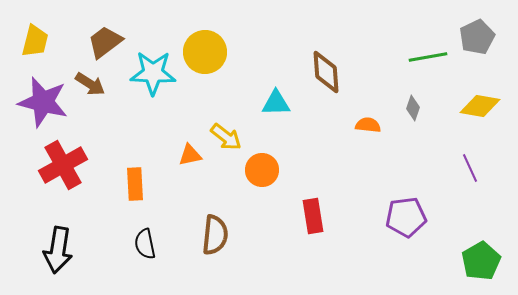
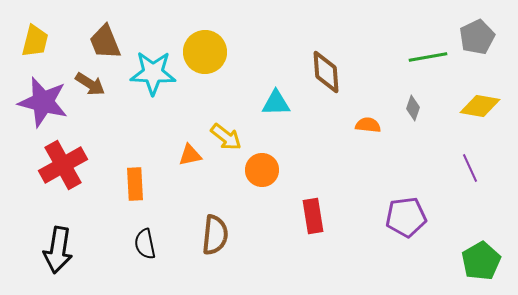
brown trapezoid: rotated 75 degrees counterclockwise
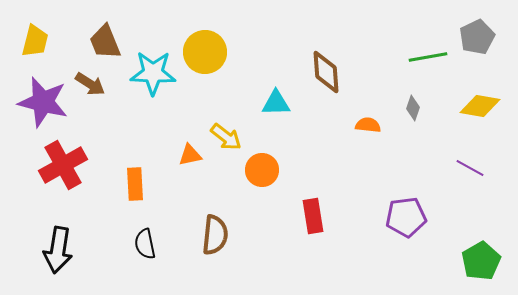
purple line: rotated 36 degrees counterclockwise
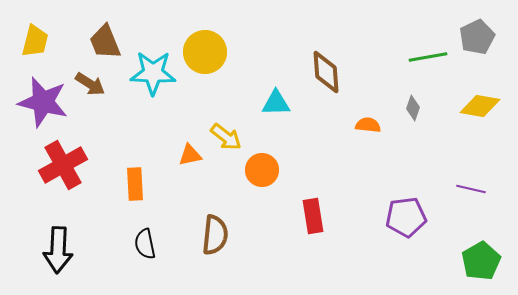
purple line: moved 1 px right, 21 px down; rotated 16 degrees counterclockwise
black arrow: rotated 6 degrees counterclockwise
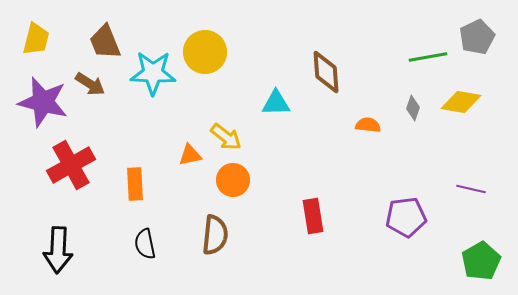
yellow trapezoid: moved 1 px right, 2 px up
yellow diamond: moved 19 px left, 4 px up
red cross: moved 8 px right
orange circle: moved 29 px left, 10 px down
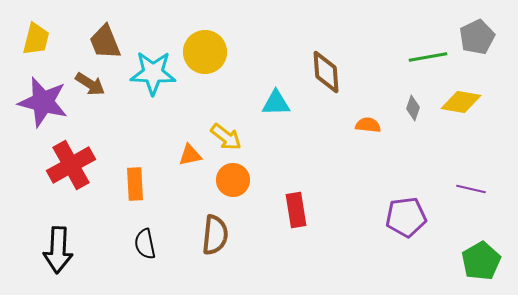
red rectangle: moved 17 px left, 6 px up
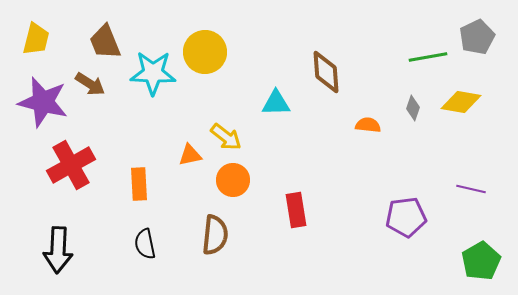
orange rectangle: moved 4 px right
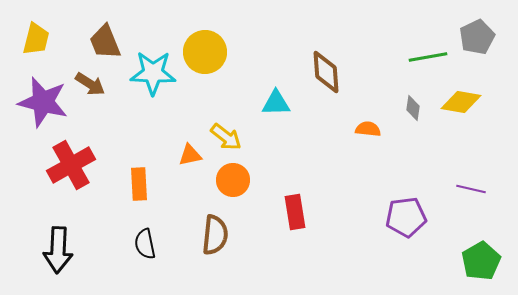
gray diamond: rotated 10 degrees counterclockwise
orange semicircle: moved 4 px down
red rectangle: moved 1 px left, 2 px down
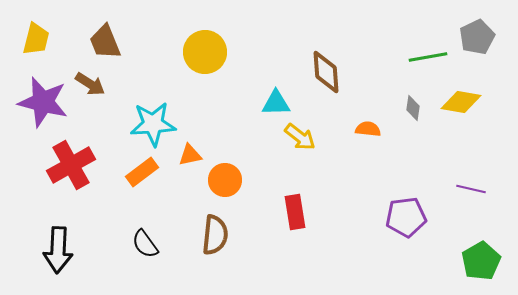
cyan star: moved 51 px down; rotated 6 degrees counterclockwise
yellow arrow: moved 74 px right
orange circle: moved 8 px left
orange rectangle: moved 3 px right, 12 px up; rotated 56 degrees clockwise
black semicircle: rotated 24 degrees counterclockwise
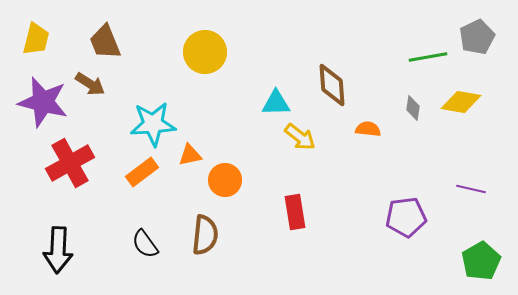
brown diamond: moved 6 px right, 13 px down
red cross: moved 1 px left, 2 px up
brown semicircle: moved 10 px left
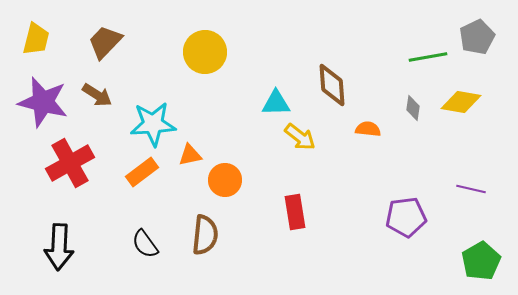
brown trapezoid: rotated 66 degrees clockwise
brown arrow: moved 7 px right, 11 px down
black arrow: moved 1 px right, 3 px up
